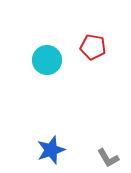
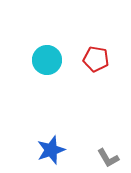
red pentagon: moved 3 px right, 12 px down
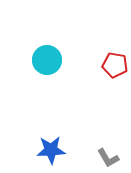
red pentagon: moved 19 px right, 6 px down
blue star: rotated 16 degrees clockwise
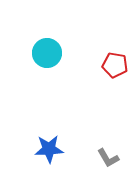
cyan circle: moved 7 px up
blue star: moved 2 px left, 1 px up
